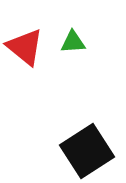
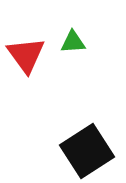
red triangle: moved 1 px right, 8 px down; rotated 15 degrees clockwise
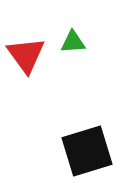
black square: rotated 16 degrees clockwise
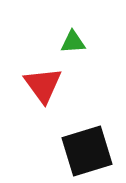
red triangle: moved 17 px right, 30 px down
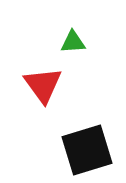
black square: moved 1 px up
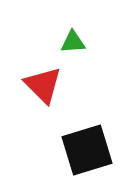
red triangle: rotated 9 degrees counterclockwise
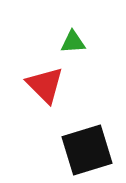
red triangle: moved 2 px right
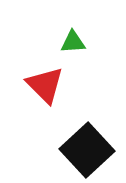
black square: rotated 26 degrees counterclockwise
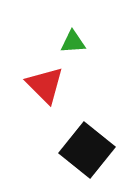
black square: rotated 8 degrees counterclockwise
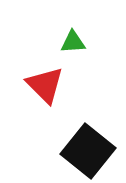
black square: moved 1 px right, 1 px down
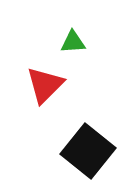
red triangle: rotated 30 degrees clockwise
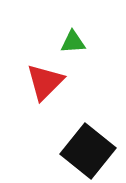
red triangle: moved 3 px up
